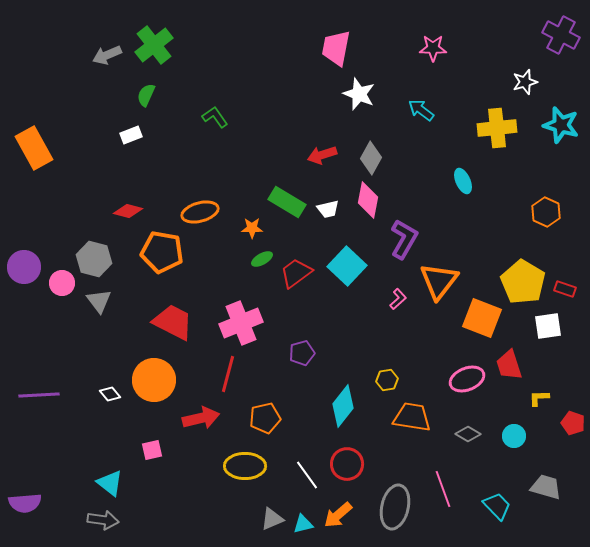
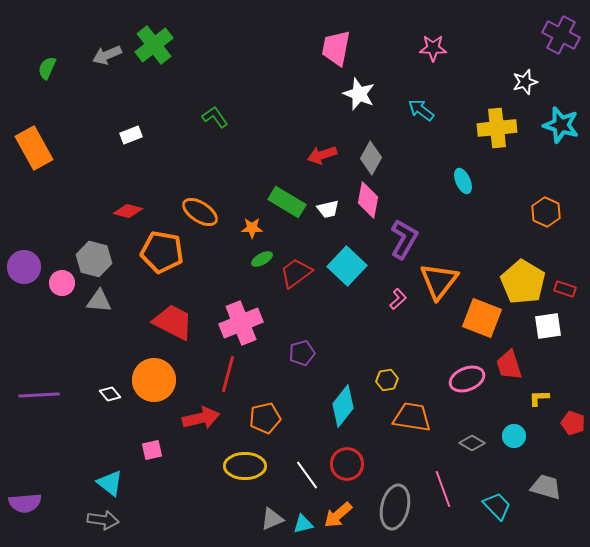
green semicircle at (146, 95): moved 99 px left, 27 px up
orange ellipse at (200, 212): rotated 48 degrees clockwise
gray triangle at (99, 301): rotated 48 degrees counterclockwise
gray diamond at (468, 434): moved 4 px right, 9 px down
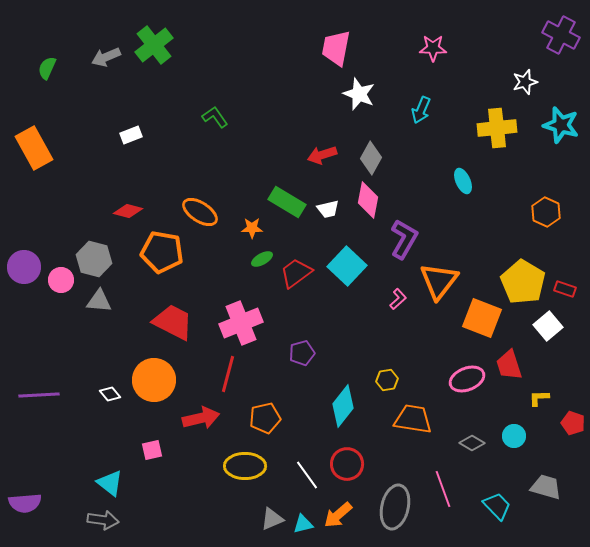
gray arrow at (107, 55): moved 1 px left, 2 px down
cyan arrow at (421, 110): rotated 104 degrees counterclockwise
pink circle at (62, 283): moved 1 px left, 3 px up
white square at (548, 326): rotated 32 degrees counterclockwise
orange trapezoid at (412, 417): moved 1 px right, 2 px down
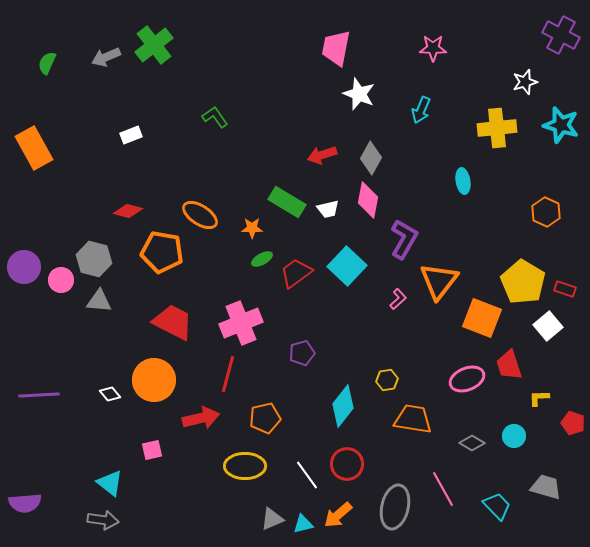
green semicircle at (47, 68): moved 5 px up
cyan ellipse at (463, 181): rotated 15 degrees clockwise
orange ellipse at (200, 212): moved 3 px down
pink line at (443, 489): rotated 9 degrees counterclockwise
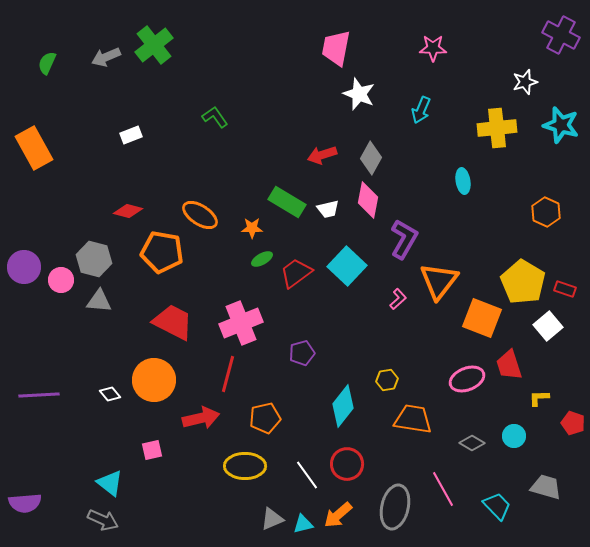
gray arrow at (103, 520): rotated 16 degrees clockwise
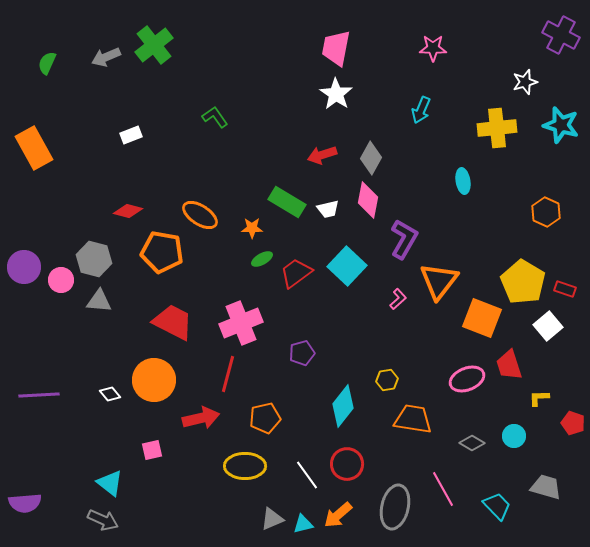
white star at (359, 94): moved 23 px left; rotated 12 degrees clockwise
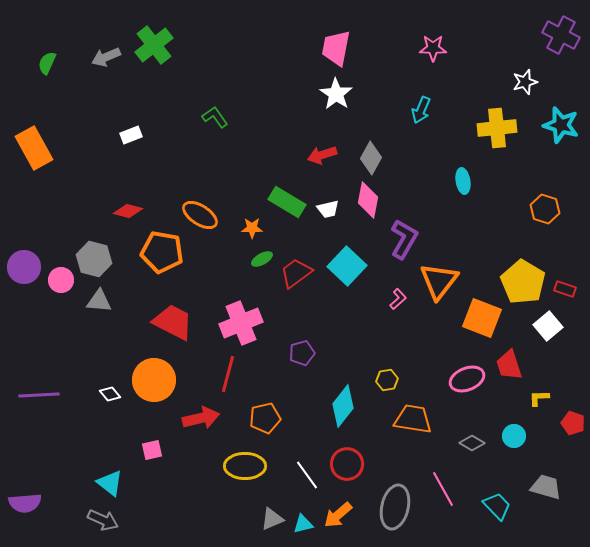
orange hexagon at (546, 212): moved 1 px left, 3 px up; rotated 8 degrees counterclockwise
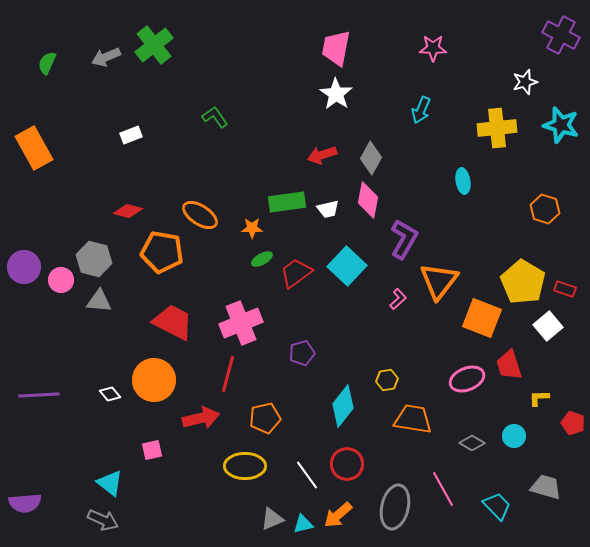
green rectangle at (287, 202): rotated 39 degrees counterclockwise
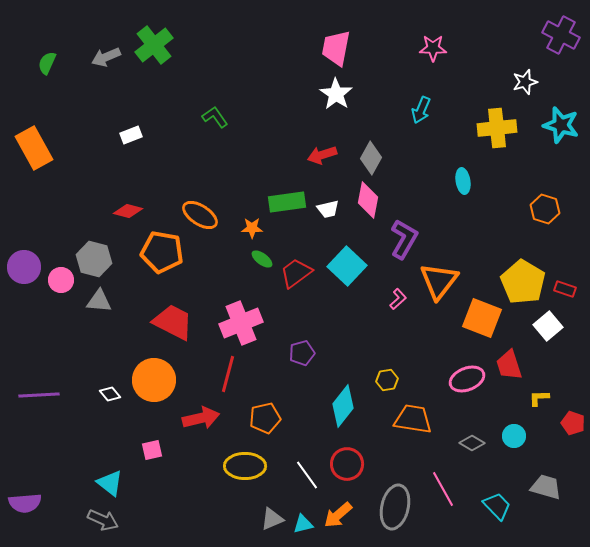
green ellipse at (262, 259): rotated 65 degrees clockwise
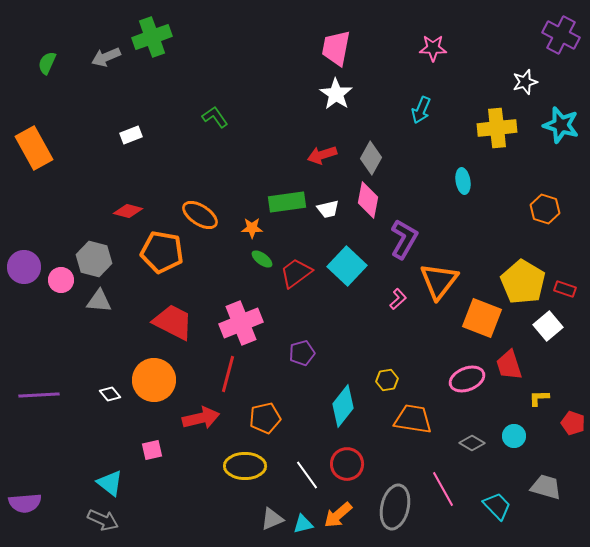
green cross at (154, 45): moved 2 px left, 8 px up; rotated 18 degrees clockwise
